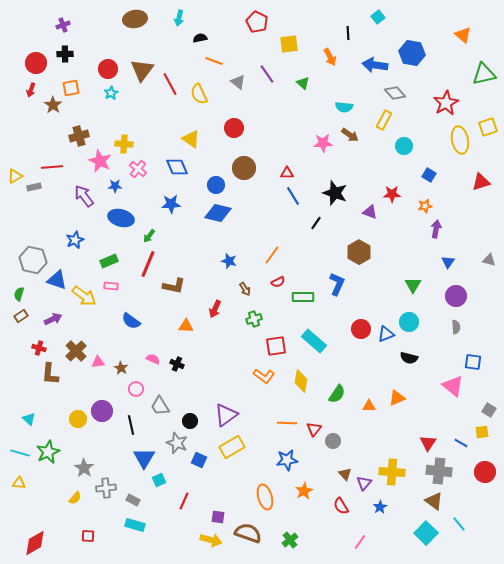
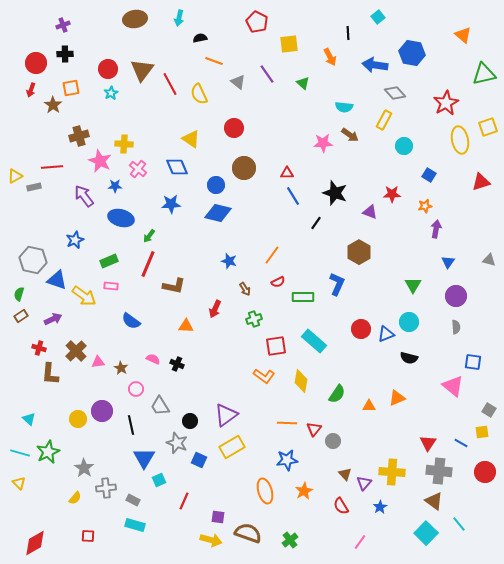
yellow triangle at (19, 483): rotated 40 degrees clockwise
orange ellipse at (265, 497): moved 6 px up
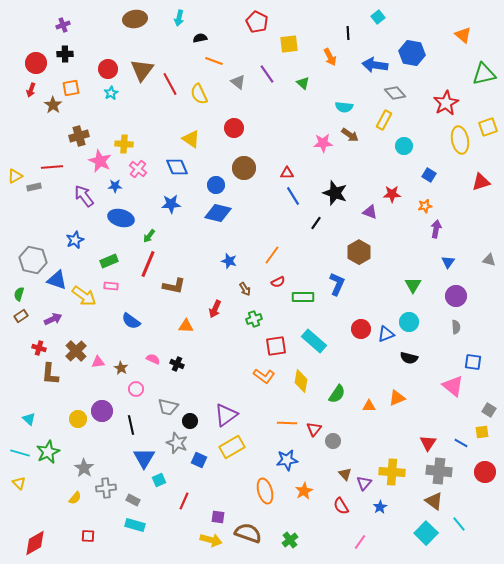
gray trapezoid at (160, 406): moved 8 px right, 1 px down; rotated 45 degrees counterclockwise
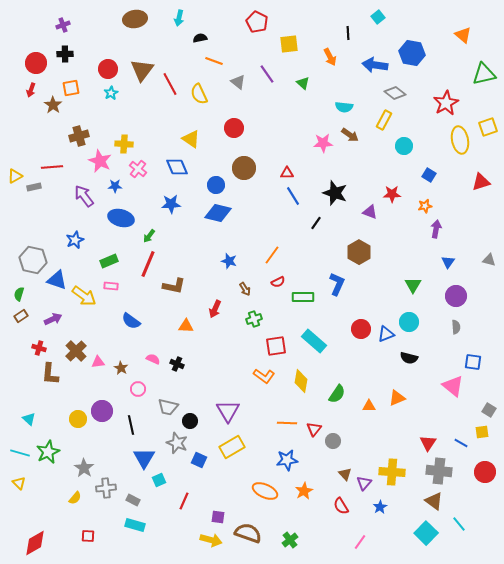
gray diamond at (395, 93): rotated 10 degrees counterclockwise
pink circle at (136, 389): moved 2 px right
purple triangle at (226, 415): moved 2 px right, 4 px up; rotated 25 degrees counterclockwise
orange ellipse at (265, 491): rotated 50 degrees counterclockwise
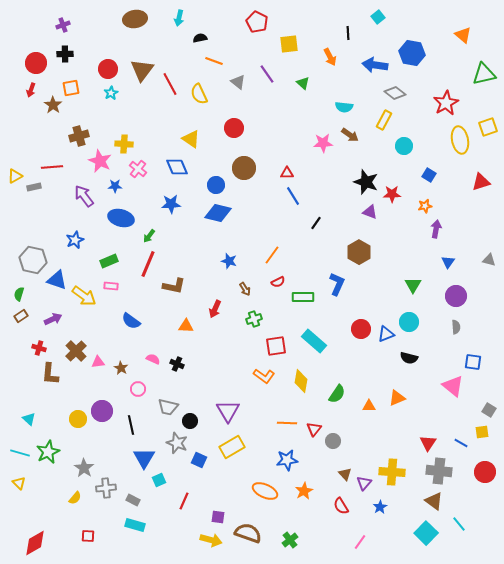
black star at (335, 193): moved 31 px right, 11 px up
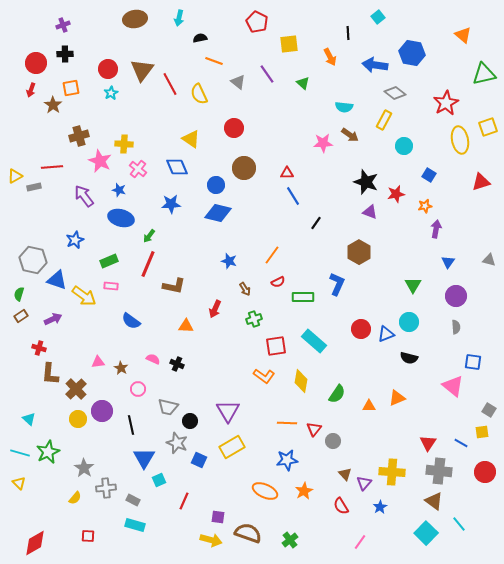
blue star at (115, 186): moved 4 px right, 4 px down; rotated 16 degrees clockwise
red star at (392, 194): moved 4 px right; rotated 12 degrees counterclockwise
brown cross at (76, 351): moved 38 px down
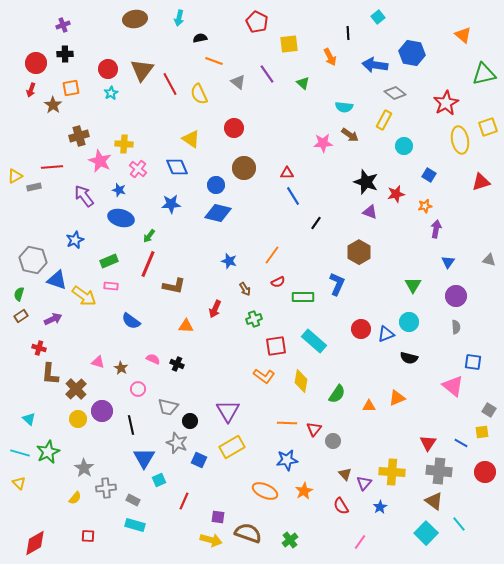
pink triangle at (98, 362): rotated 24 degrees clockwise
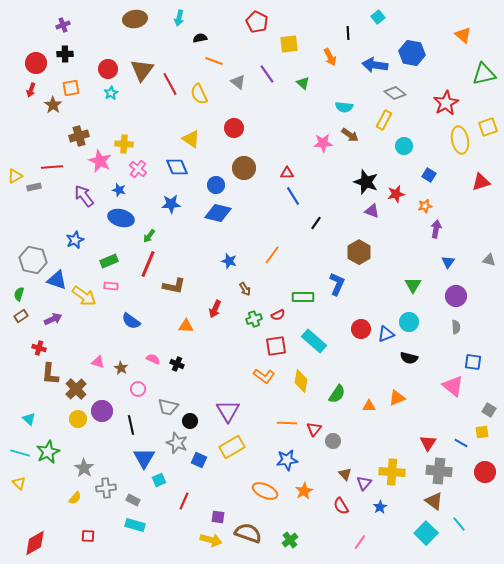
purple triangle at (370, 212): moved 2 px right, 1 px up
red semicircle at (278, 282): moved 33 px down
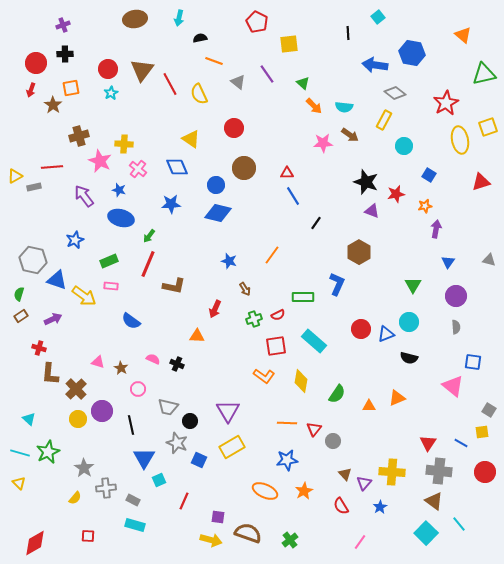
orange arrow at (330, 57): moved 16 px left, 49 px down; rotated 18 degrees counterclockwise
orange triangle at (186, 326): moved 11 px right, 10 px down
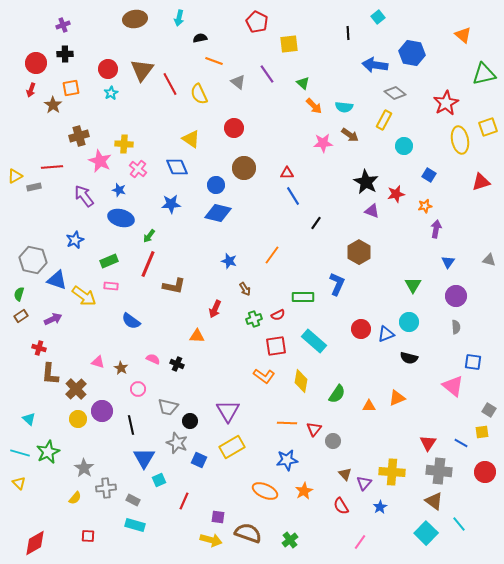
black star at (366, 182): rotated 10 degrees clockwise
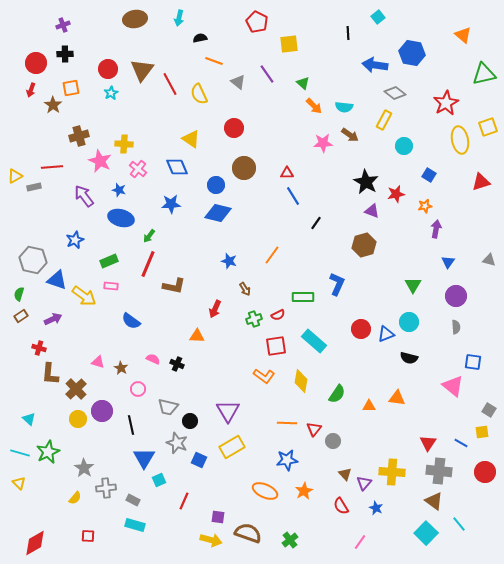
brown hexagon at (359, 252): moved 5 px right, 7 px up; rotated 15 degrees clockwise
orange triangle at (397, 398): rotated 30 degrees clockwise
blue star at (380, 507): moved 4 px left, 1 px down; rotated 16 degrees counterclockwise
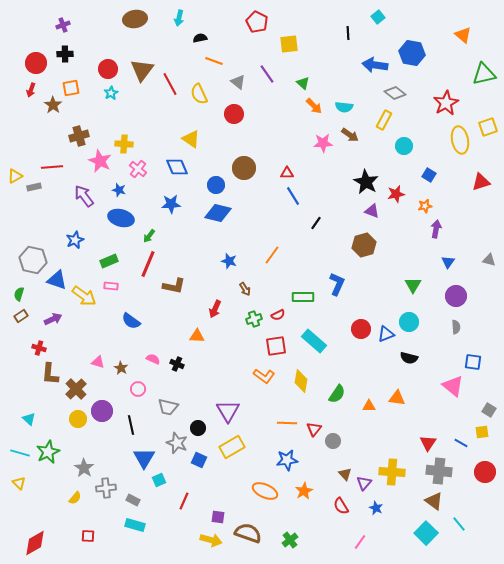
red circle at (234, 128): moved 14 px up
black circle at (190, 421): moved 8 px right, 7 px down
